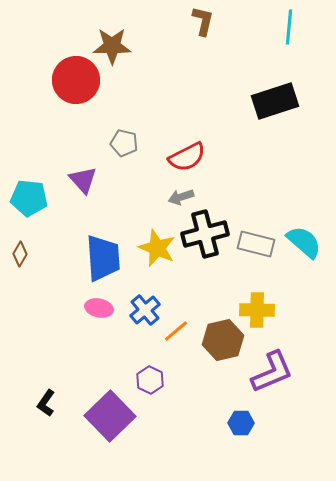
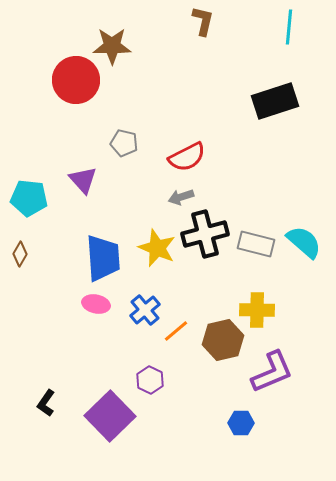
pink ellipse: moved 3 px left, 4 px up
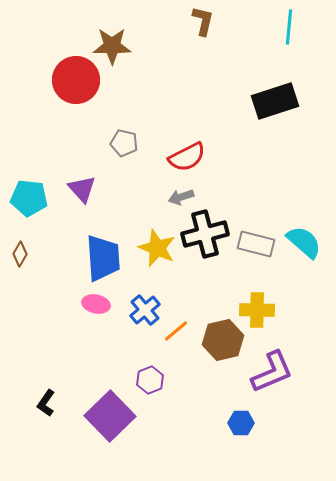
purple triangle: moved 1 px left, 9 px down
purple hexagon: rotated 12 degrees clockwise
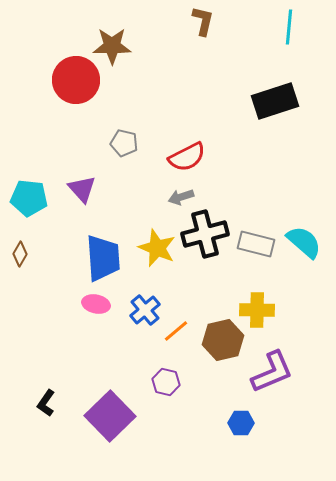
purple hexagon: moved 16 px right, 2 px down; rotated 24 degrees counterclockwise
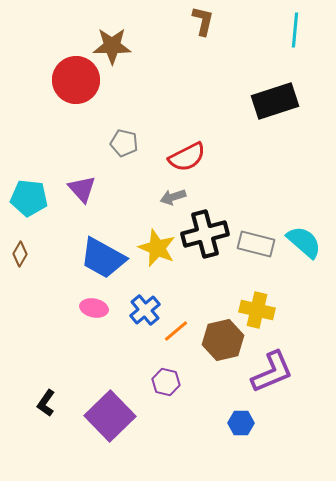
cyan line: moved 6 px right, 3 px down
gray arrow: moved 8 px left
blue trapezoid: rotated 123 degrees clockwise
pink ellipse: moved 2 px left, 4 px down
yellow cross: rotated 12 degrees clockwise
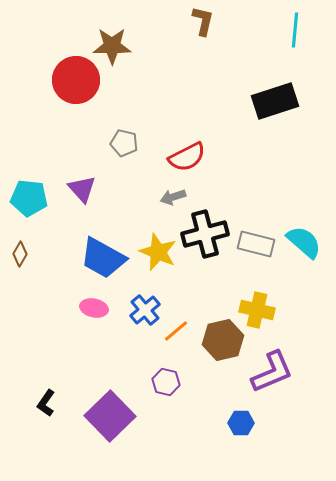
yellow star: moved 1 px right, 4 px down
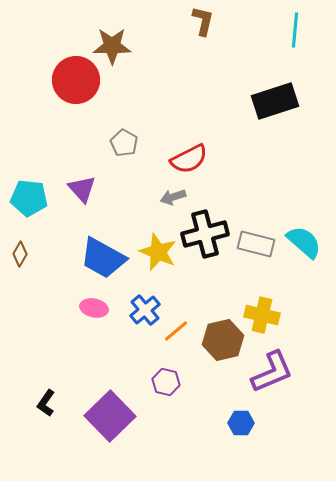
gray pentagon: rotated 16 degrees clockwise
red semicircle: moved 2 px right, 2 px down
yellow cross: moved 5 px right, 5 px down
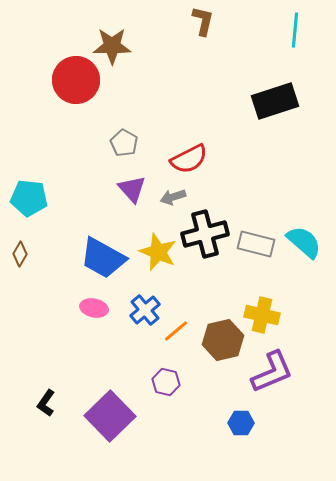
purple triangle: moved 50 px right
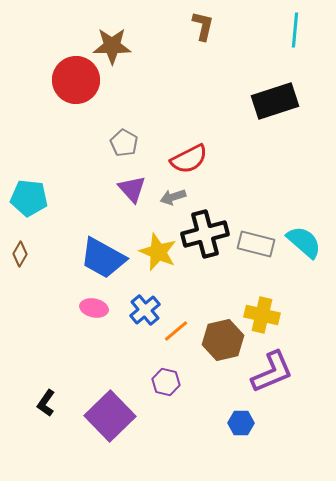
brown L-shape: moved 5 px down
